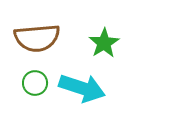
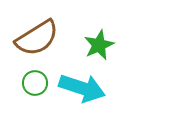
brown semicircle: rotated 27 degrees counterclockwise
green star: moved 5 px left, 2 px down; rotated 8 degrees clockwise
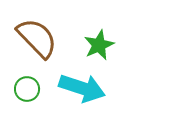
brown semicircle: rotated 102 degrees counterclockwise
green circle: moved 8 px left, 6 px down
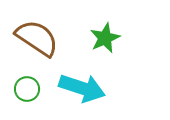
brown semicircle: rotated 12 degrees counterclockwise
green star: moved 6 px right, 7 px up
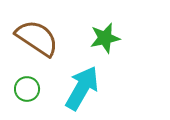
green star: rotated 12 degrees clockwise
cyan arrow: rotated 78 degrees counterclockwise
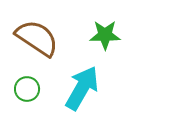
green star: moved 3 px up; rotated 12 degrees clockwise
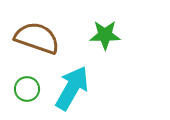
brown semicircle: rotated 15 degrees counterclockwise
cyan arrow: moved 10 px left
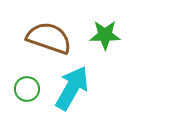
brown semicircle: moved 12 px right
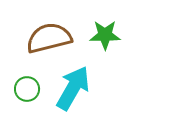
brown semicircle: rotated 33 degrees counterclockwise
cyan arrow: moved 1 px right
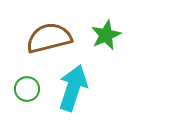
green star: moved 1 px right; rotated 24 degrees counterclockwise
cyan arrow: rotated 12 degrees counterclockwise
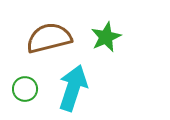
green star: moved 2 px down
green circle: moved 2 px left
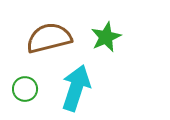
cyan arrow: moved 3 px right
